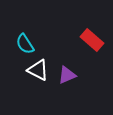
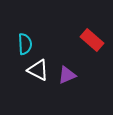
cyan semicircle: rotated 150 degrees counterclockwise
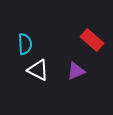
purple triangle: moved 9 px right, 4 px up
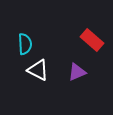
purple triangle: moved 1 px right, 1 px down
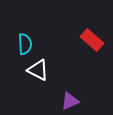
purple triangle: moved 7 px left, 29 px down
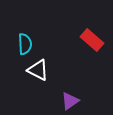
purple triangle: rotated 12 degrees counterclockwise
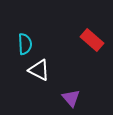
white triangle: moved 1 px right
purple triangle: moved 1 px right, 3 px up; rotated 36 degrees counterclockwise
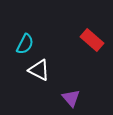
cyan semicircle: rotated 30 degrees clockwise
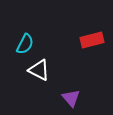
red rectangle: rotated 55 degrees counterclockwise
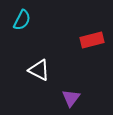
cyan semicircle: moved 3 px left, 24 px up
purple triangle: rotated 18 degrees clockwise
